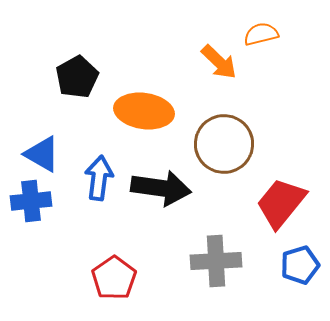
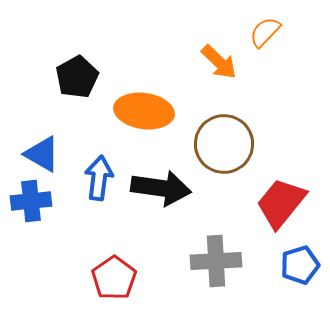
orange semicircle: moved 4 px right, 2 px up; rotated 32 degrees counterclockwise
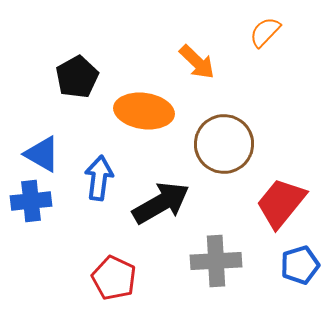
orange arrow: moved 22 px left
black arrow: moved 15 px down; rotated 38 degrees counterclockwise
red pentagon: rotated 12 degrees counterclockwise
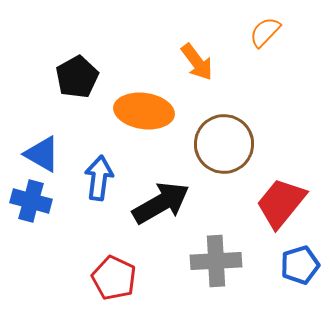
orange arrow: rotated 9 degrees clockwise
blue cross: rotated 21 degrees clockwise
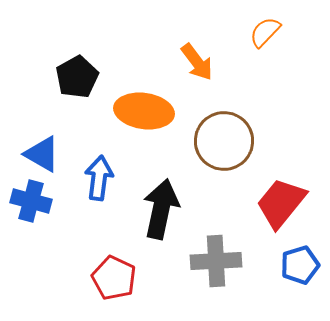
brown circle: moved 3 px up
black arrow: moved 6 px down; rotated 48 degrees counterclockwise
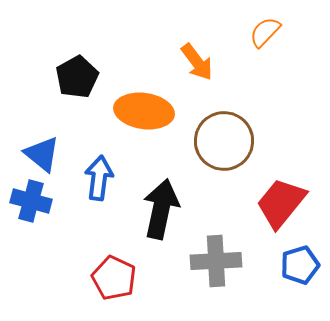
blue triangle: rotated 9 degrees clockwise
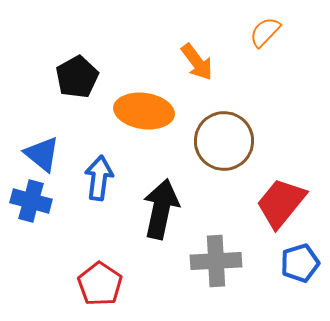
blue pentagon: moved 2 px up
red pentagon: moved 14 px left, 6 px down; rotated 9 degrees clockwise
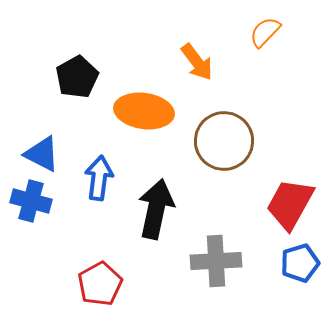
blue triangle: rotated 12 degrees counterclockwise
red trapezoid: moved 9 px right, 1 px down; rotated 10 degrees counterclockwise
black arrow: moved 5 px left
red pentagon: rotated 9 degrees clockwise
